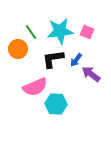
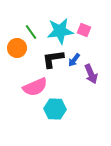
pink square: moved 3 px left, 2 px up
orange circle: moved 1 px left, 1 px up
blue arrow: moved 2 px left
purple arrow: rotated 150 degrees counterclockwise
cyan hexagon: moved 1 px left, 5 px down
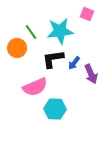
pink square: moved 3 px right, 16 px up
blue arrow: moved 3 px down
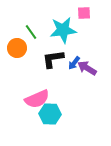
pink square: moved 3 px left, 1 px up; rotated 24 degrees counterclockwise
cyan star: moved 3 px right, 1 px up
purple arrow: moved 4 px left, 6 px up; rotated 144 degrees clockwise
pink semicircle: moved 2 px right, 12 px down
cyan hexagon: moved 5 px left, 5 px down
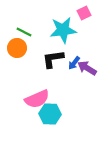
pink square: rotated 24 degrees counterclockwise
green line: moved 7 px left; rotated 28 degrees counterclockwise
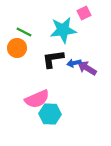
blue arrow: rotated 40 degrees clockwise
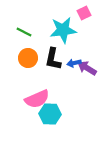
orange circle: moved 11 px right, 10 px down
black L-shape: rotated 70 degrees counterclockwise
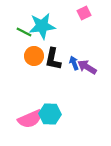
cyan star: moved 21 px left, 4 px up
orange circle: moved 6 px right, 2 px up
blue arrow: rotated 80 degrees clockwise
purple arrow: moved 1 px up
pink semicircle: moved 7 px left, 20 px down
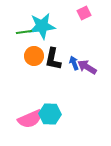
green line: rotated 35 degrees counterclockwise
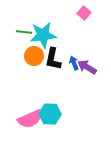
pink square: rotated 24 degrees counterclockwise
cyan star: moved 1 px right, 9 px down
green line: rotated 14 degrees clockwise
